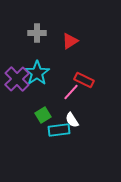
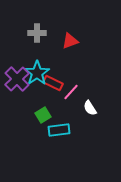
red triangle: rotated 12 degrees clockwise
red rectangle: moved 31 px left, 3 px down
white semicircle: moved 18 px right, 12 px up
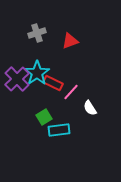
gray cross: rotated 18 degrees counterclockwise
green square: moved 1 px right, 2 px down
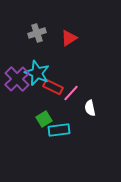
red triangle: moved 1 px left, 3 px up; rotated 12 degrees counterclockwise
cyan star: rotated 15 degrees counterclockwise
red rectangle: moved 4 px down
pink line: moved 1 px down
white semicircle: rotated 21 degrees clockwise
green square: moved 2 px down
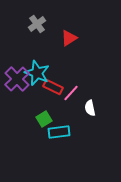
gray cross: moved 9 px up; rotated 18 degrees counterclockwise
cyan rectangle: moved 2 px down
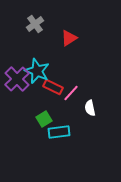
gray cross: moved 2 px left
cyan star: moved 2 px up
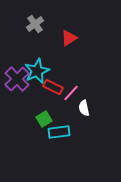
cyan star: rotated 25 degrees clockwise
white semicircle: moved 6 px left
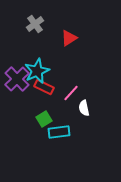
red rectangle: moved 9 px left
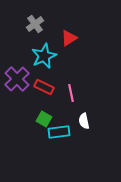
cyan star: moved 7 px right, 15 px up
pink line: rotated 54 degrees counterclockwise
white semicircle: moved 13 px down
green square: rotated 28 degrees counterclockwise
